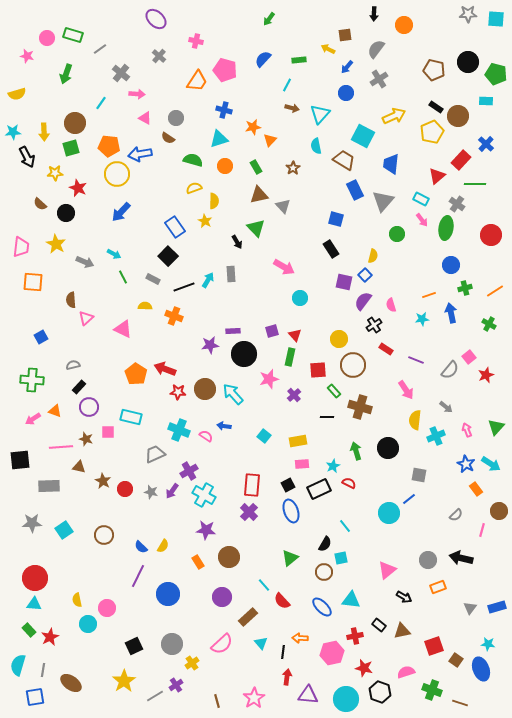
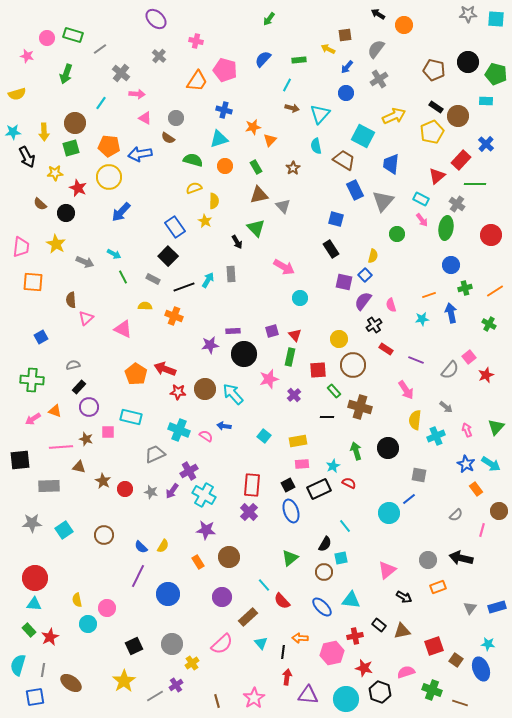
black arrow at (374, 14): moved 4 px right; rotated 120 degrees clockwise
yellow circle at (117, 174): moved 8 px left, 3 px down
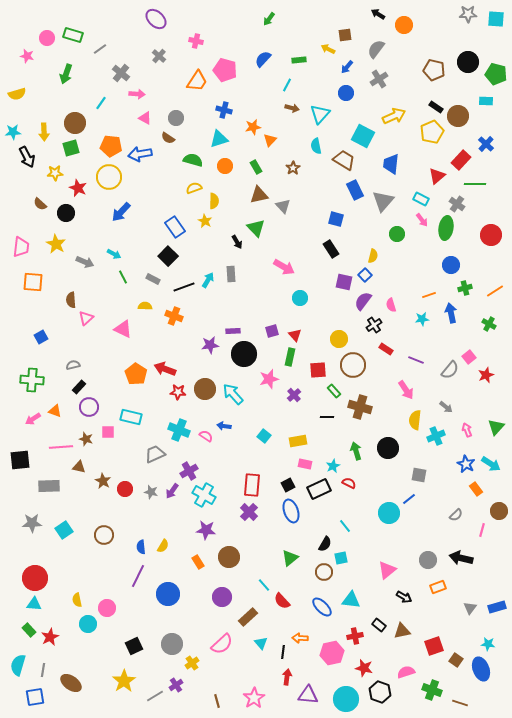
orange pentagon at (109, 146): moved 2 px right
pink rectangle at (302, 464): moved 3 px right; rotated 16 degrees clockwise
blue semicircle at (141, 547): rotated 40 degrees clockwise
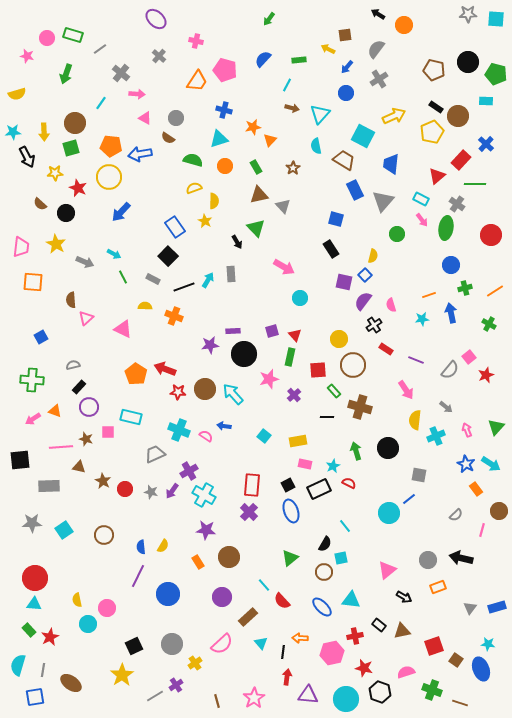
yellow cross at (192, 663): moved 3 px right
yellow star at (124, 681): moved 2 px left, 6 px up
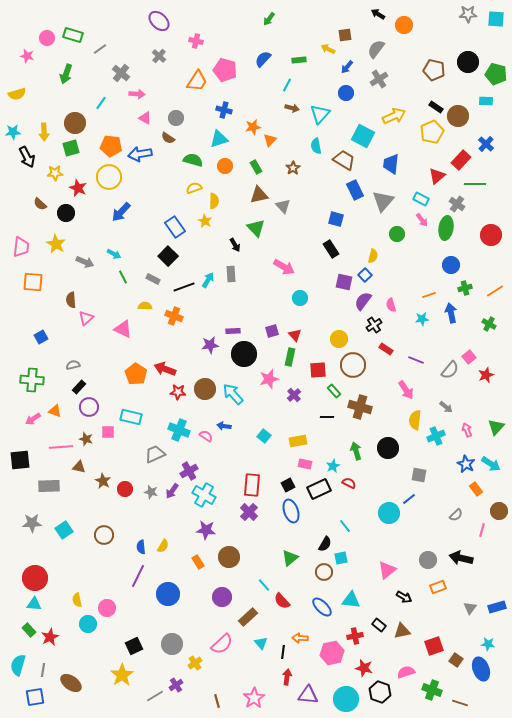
purple ellipse at (156, 19): moved 3 px right, 2 px down
black arrow at (237, 242): moved 2 px left, 3 px down
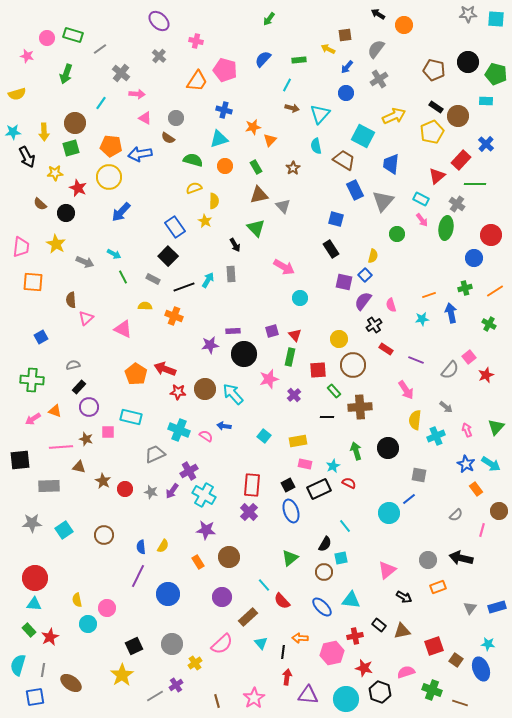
blue circle at (451, 265): moved 23 px right, 7 px up
brown cross at (360, 407): rotated 20 degrees counterclockwise
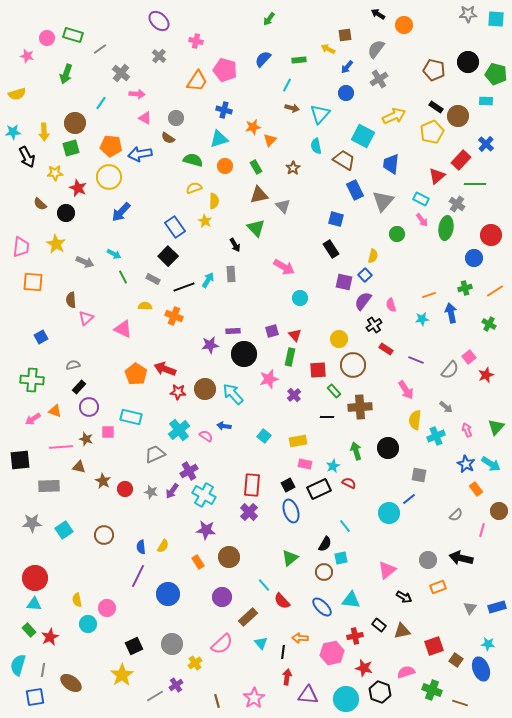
cyan cross at (179, 430): rotated 30 degrees clockwise
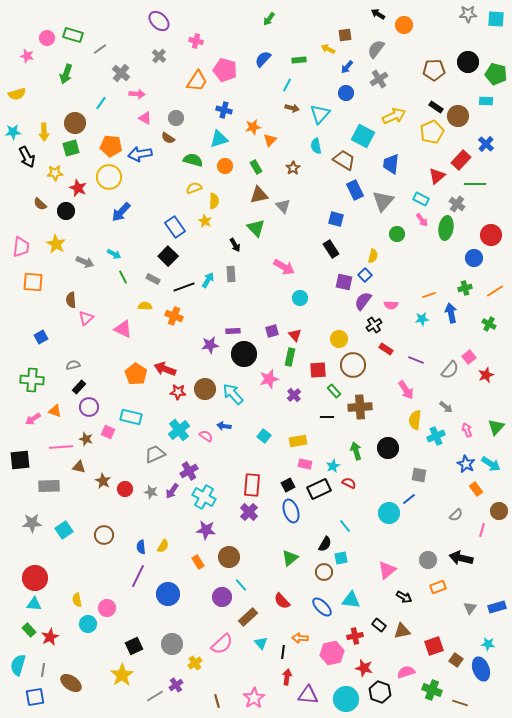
brown pentagon at (434, 70): rotated 15 degrees counterclockwise
black circle at (66, 213): moved 2 px up
pink semicircle at (391, 305): rotated 72 degrees counterclockwise
pink square at (108, 432): rotated 24 degrees clockwise
cyan cross at (204, 495): moved 2 px down
cyan line at (264, 585): moved 23 px left
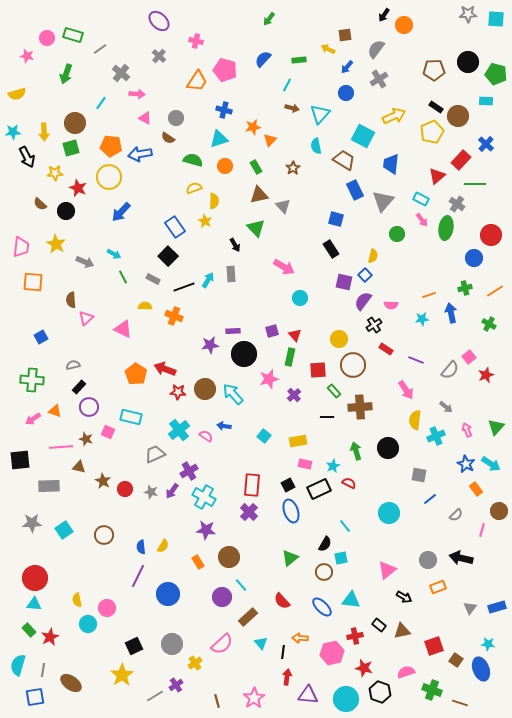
black arrow at (378, 14): moved 6 px right, 1 px down; rotated 88 degrees counterclockwise
blue line at (409, 499): moved 21 px right
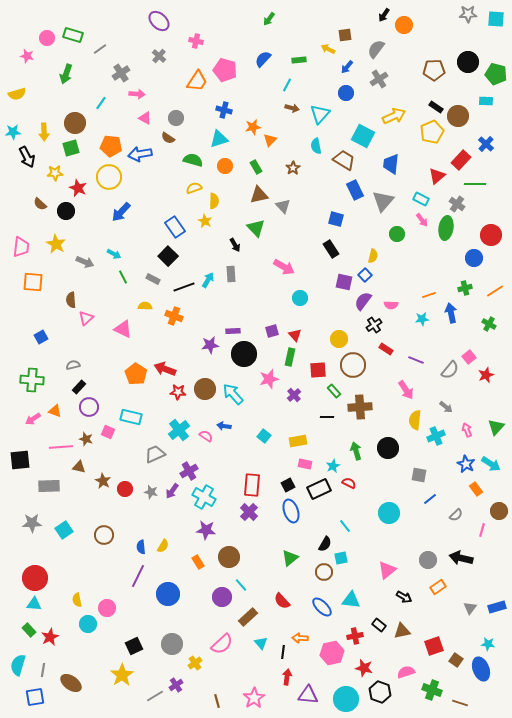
gray cross at (121, 73): rotated 18 degrees clockwise
orange rectangle at (438, 587): rotated 14 degrees counterclockwise
